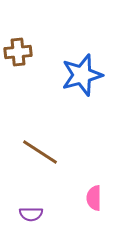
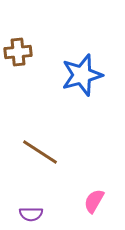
pink semicircle: moved 3 px down; rotated 30 degrees clockwise
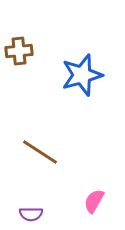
brown cross: moved 1 px right, 1 px up
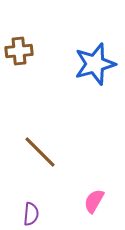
blue star: moved 13 px right, 11 px up
brown line: rotated 12 degrees clockwise
purple semicircle: rotated 85 degrees counterclockwise
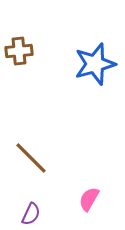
brown line: moved 9 px left, 6 px down
pink semicircle: moved 5 px left, 2 px up
purple semicircle: rotated 20 degrees clockwise
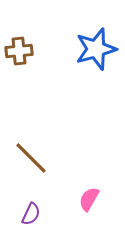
blue star: moved 1 px right, 15 px up
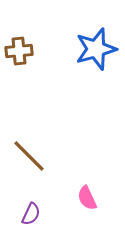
brown line: moved 2 px left, 2 px up
pink semicircle: moved 2 px left, 1 px up; rotated 55 degrees counterclockwise
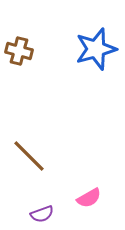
brown cross: rotated 20 degrees clockwise
pink semicircle: moved 2 px right; rotated 95 degrees counterclockwise
purple semicircle: moved 11 px right; rotated 45 degrees clockwise
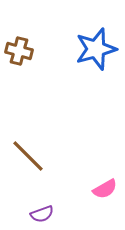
brown line: moved 1 px left
pink semicircle: moved 16 px right, 9 px up
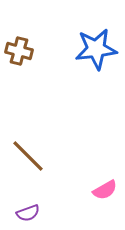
blue star: rotated 9 degrees clockwise
pink semicircle: moved 1 px down
purple semicircle: moved 14 px left, 1 px up
